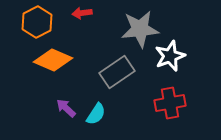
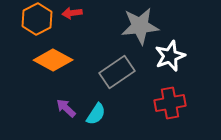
red arrow: moved 10 px left
orange hexagon: moved 3 px up
gray star: moved 3 px up
orange diamond: rotated 6 degrees clockwise
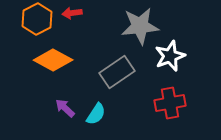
purple arrow: moved 1 px left
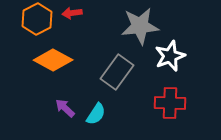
gray rectangle: rotated 20 degrees counterclockwise
red cross: rotated 12 degrees clockwise
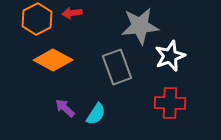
gray rectangle: moved 5 px up; rotated 56 degrees counterclockwise
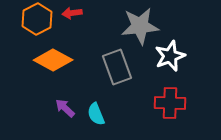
cyan semicircle: rotated 125 degrees clockwise
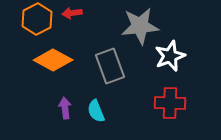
gray rectangle: moved 7 px left, 1 px up
purple arrow: rotated 40 degrees clockwise
cyan semicircle: moved 3 px up
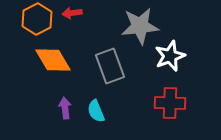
orange diamond: rotated 30 degrees clockwise
